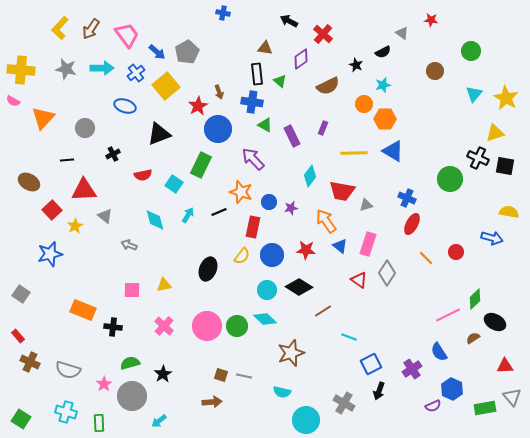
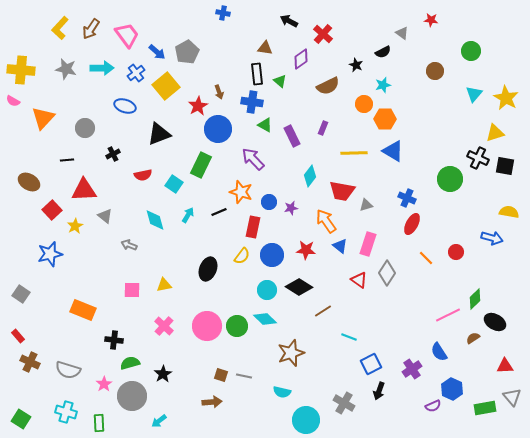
black cross at (113, 327): moved 1 px right, 13 px down
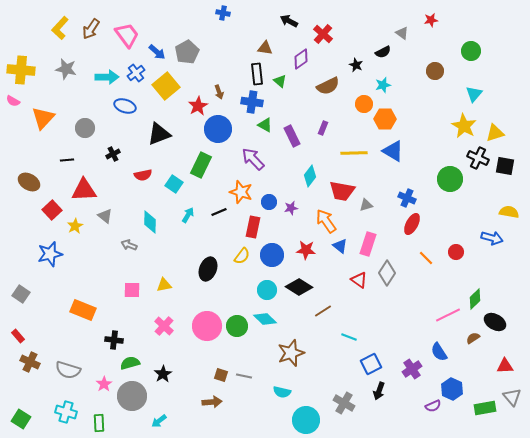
red star at (431, 20): rotated 16 degrees counterclockwise
cyan arrow at (102, 68): moved 5 px right, 9 px down
yellow star at (506, 98): moved 42 px left, 28 px down
cyan diamond at (155, 220): moved 5 px left, 2 px down; rotated 15 degrees clockwise
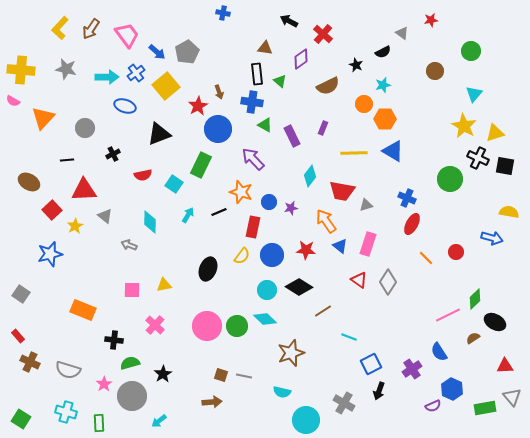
gray diamond at (387, 273): moved 1 px right, 9 px down
pink cross at (164, 326): moved 9 px left, 1 px up
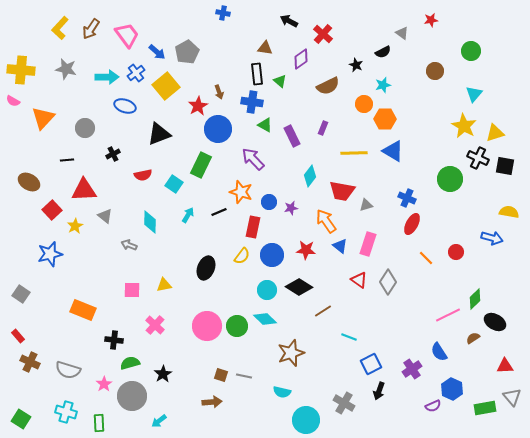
black ellipse at (208, 269): moved 2 px left, 1 px up
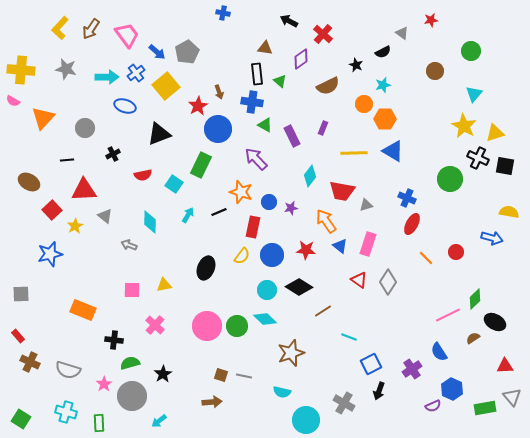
purple arrow at (253, 159): moved 3 px right
gray square at (21, 294): rotated 36 degrees counterclockwise
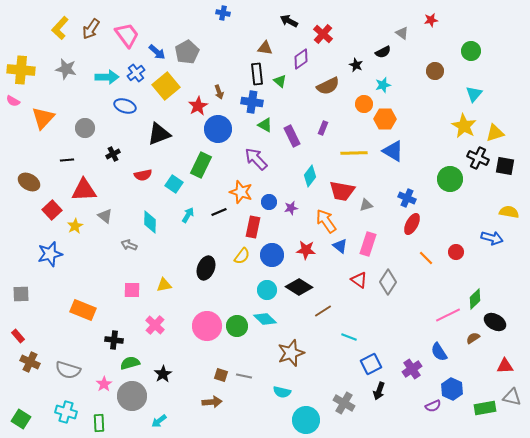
gray triangle at (512, 397): rotated 36 degrees counterclockwise
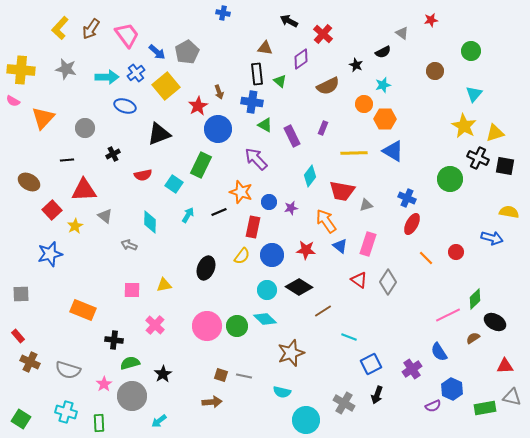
black arrow at (379, 391): moved 2 px left, 4 px down
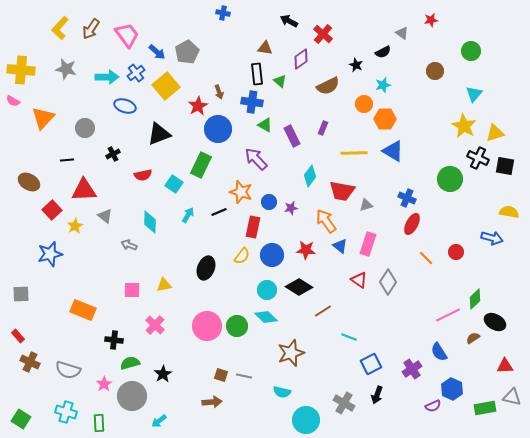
cyan diamond at (265, 319): moved 1 px right, 2 px up
